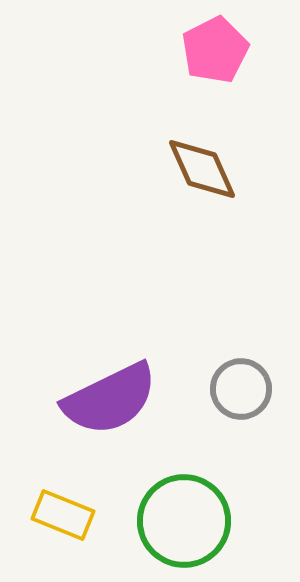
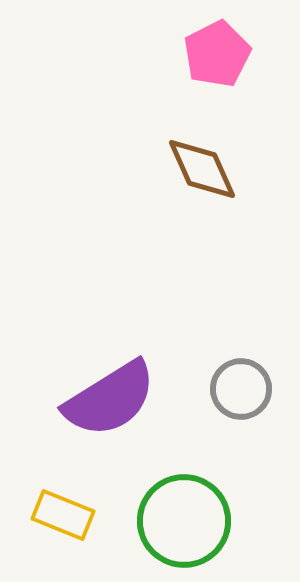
pink pentagon: moved 2 px right, 4 px down
purple semicircle: rotated 6 degrees counterclockwise
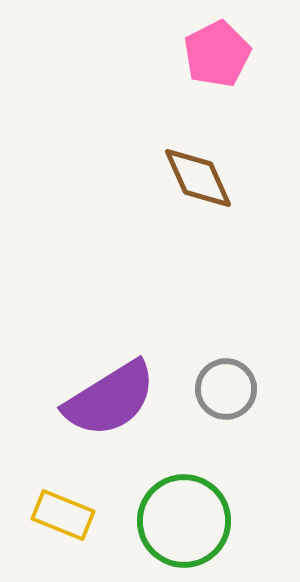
brown diamond: moved 4 px left, 9 px down
gray circle: moved 15 px left
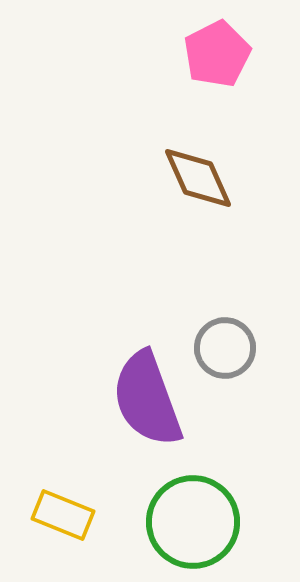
gray circle: moved 1 px left, 41 px up
purple semicircle: moved 37 px right; rotated 102 degrees clockwise
green circle: moved 9 px right, 1 px down
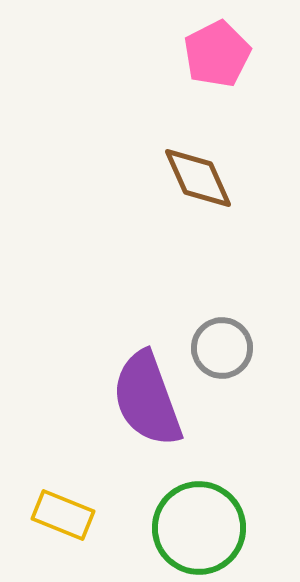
gray circle: moved 3 px left
green circle: moved 6 px right, 6 px down
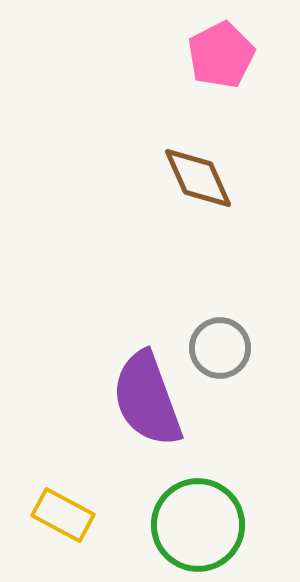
pink pentagon: moved 4 px right, 1 px down
gray circle: moved 2 px left
yellow rectangle: rotated 6 degrees clockwise
green circle: moved 1 px left, 3 px up
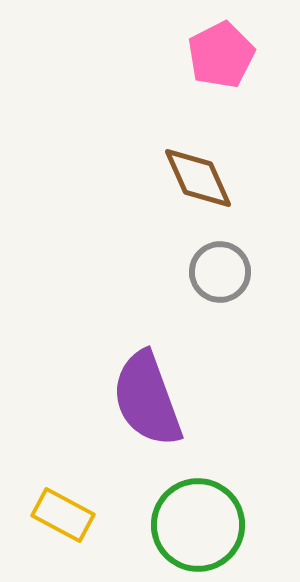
gray circle: moved 76 px up
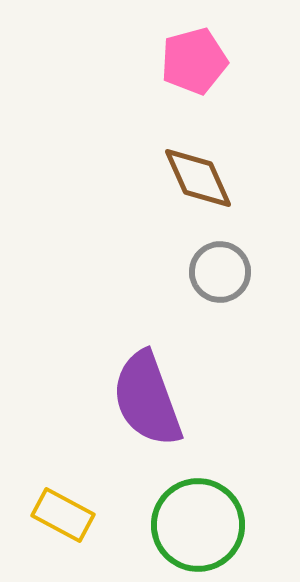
pink pentagon: moved 27 px left, 6 px down; rotated 12 degrees clockwise
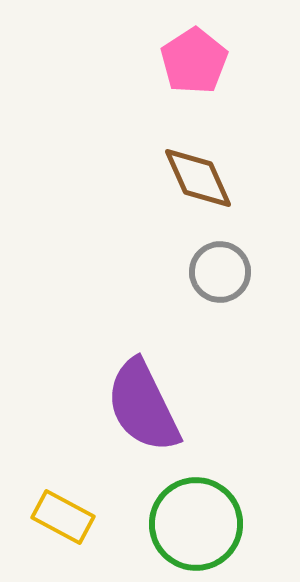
pink pentagon: rotated 18 degrees counterclockwise
purple semicircle: moved 4 px left, 7 px down; rotated 6 degrees counterclockwise
yellow rectangle: moved 2 px down
green circle: moved 2 px left, 1 px up
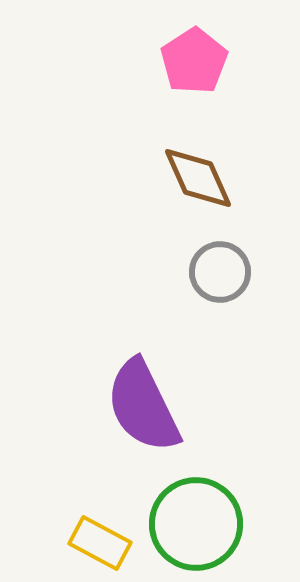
yellow rectangle: moved 37 px right, 26 px down
